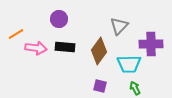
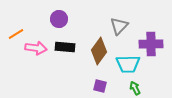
cyan trapezoid: moved 1 px left
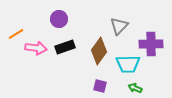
black rectangle: rotated 24 degrees counterclockwise
green arrow: rotated 40 degrees counterclockwise
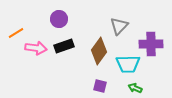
orange line: moved 1 px up
black rectangle: moved 1 px left, 1 px up
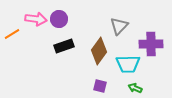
orange line: moved 4 px left, 1 px down
pink arrow: moved 29 px up
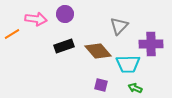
purple circle: moved 6 px right, 5 px up
brown diamond: moved 1 px left; rotated 76 degrees counterclockwise
purple square: moved 1 px right, 1 px up
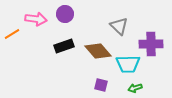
gray triangle: rotated 30 degrees counterclockwise
green arrow: rotated 40 degrees counterclockwise
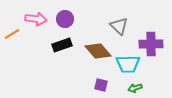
purple circle: moved 5 px down
black rectangle: moved 2 px left, 1 px up
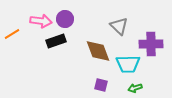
pink arrow: moved 5 px right, 2 px down
black rectangle: moved 6 px left, 4 px up
brown diamond: rotated 20 degrees clockwise
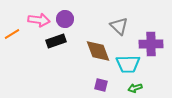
pink arrow: moved 2 px left, 1 px up
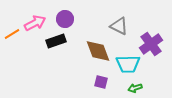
pink arrow: moved 4 px left, 3 px down; rotated 35 degrees counterclockwise
gray triangle: rotated 18 degrees counterclockwise
purple cross: rotated 35 degrees counterclockwise
purple square: moved 3 px up
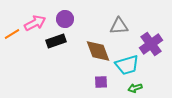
gray triangle: rotated 30 degrees counterclockwise
cyan trapezoid: moved 1 px left, 1 px down; rotated 15 degrees counterclockwise
purple square: rotated 16 degrees counterclockwise
